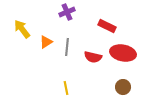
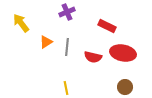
yellow arrow: moved 1 px left, 6 px up
brown circle: moved 2 px right
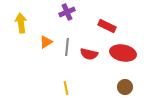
yellow arrow: rotated 30 degrees clockwise
red semicircle: moved 4 px left, 3 px up
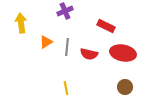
purple cross: moved 2 px left, 1 px up
red rectangle: moved 1 px left
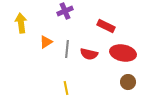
gray line: moved 2 px down
brown circle: moved 3 px right, 5 px up
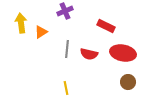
orange triangle: moved 5 px left, 10 px up
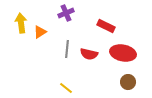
purple cross: moved 1 px right, 2 px down
orange triangle: moved 1 px left
yellow line: rotated 40 degrees counterclockwise
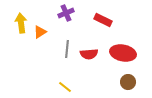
red rectangle: moved 3 px left, 6 px up
red semicircle: rotated 18 degrees counterclockwise
yellow line: moved 1 px left, 1 px up
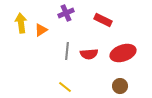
orange triangle: moved 1 px right, 2 px up
gray line: moved 2 px down
red ellipse: rotated 30 degrees counterclockwise
brown circle: moved 8 px left, 4 px down
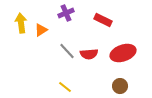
gray line: rotated 48 degrees counterclockwise
